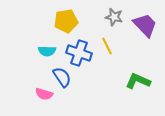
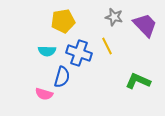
yellow pentagon: moved 3 px left
blue semicircle: rotated 50 degrees clockwise
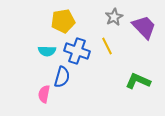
gray star: rotated 30 degrees clockwise
purple trapezoid: moved 1 px left, 2 px down
blue cross: moved 2 px left, 2 px up
pink semicircle: rotated 84 degrees clockwise
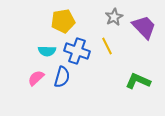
pink semicircle: moved 8 px left, 16 px up; rotated 36 degrees clockwise
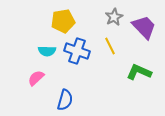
yellow line: moved 3 px right
blue semicircle: moved 3 px right, 23 px down
green L-shape: moved 1 px right, 9 px up
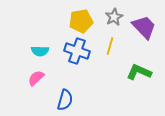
yellow pentagon: moved 18 px right
yellow line: rotated 42 degrees clockwise
cyan semicircle: moved 7 px left
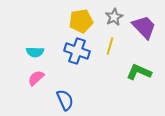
cyan semicircle: moved 5 px left, 1 px down
blue semicircle: rotated 40 degrees counterclockwise
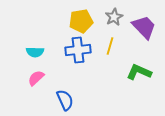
blue cross: moved 1 px right, 1 px up; rotated 25 degrees counterclockwise
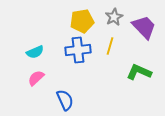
yellow pentagon: moved 1 px right
cyan semicircle: rotated 24 degrees counterclockwise
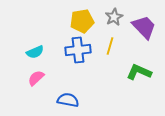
blue semicircle: moved 3 px right; rotated 55 degrees counterclockwise
